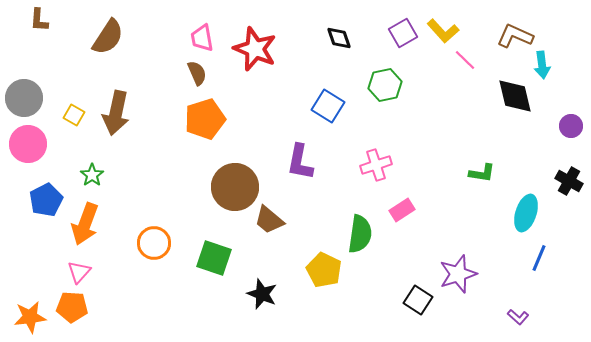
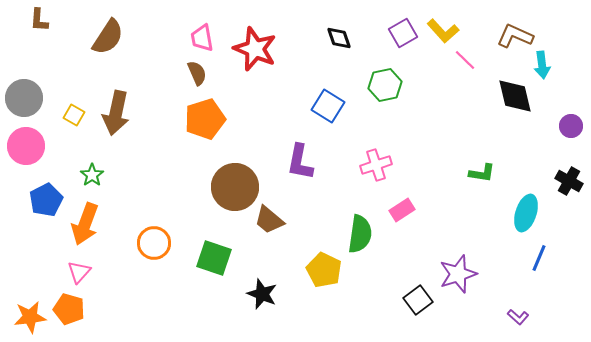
pink circle at (28, 144): moved 2 px left, 2 px down
black square at (418, 300): rotated 20 degrees clockwise
orange pentagon at (72, 307): moved 3 px left, 2 px down; rotated 12 degrees clockwise
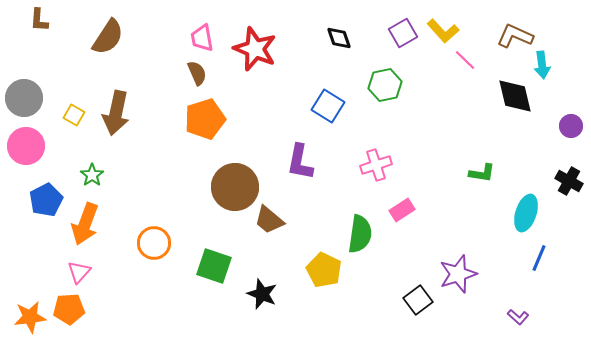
green square at (214, 258): moved 8 px down
orange pentagon at (69, 309): rotated 20 degrees counterclockwise
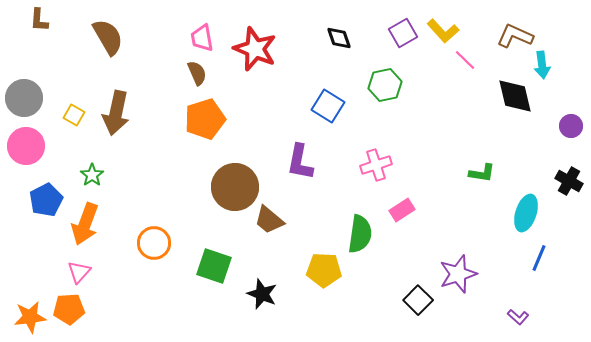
brown semicircle at (108, 37): rotated 63 degrees counterclockwise
yellow pentagon at (324, 270): rotated 24 degrees counterclockwise
black square at (418, 300): rotated 8 degrees counterclockwise
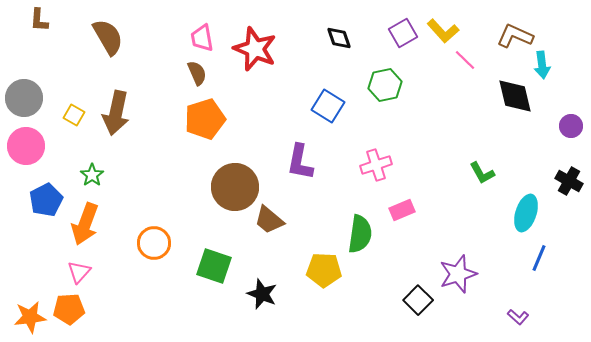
green L-shape at (482, 173): rotated 52 degrees clockwise
pink rectangle at (402, 210): rotated 10 degrees clockwise
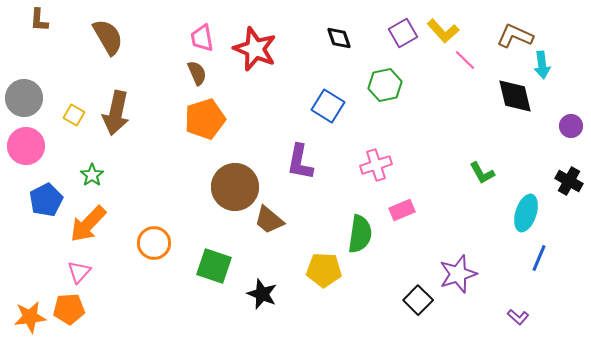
orange arrow at (85, 224): moved 3 px right; rotated 24 degrees clockwise
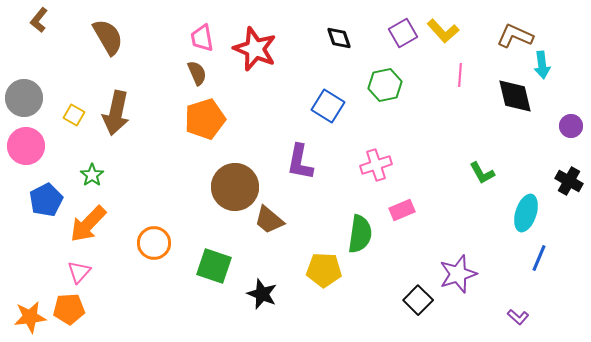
brown L-shape at (39, 20): rotated 35 degrees clockwise
pink line at (465, 60): moved 5 px left, 15 px down; rotated 50 degrees clockwise
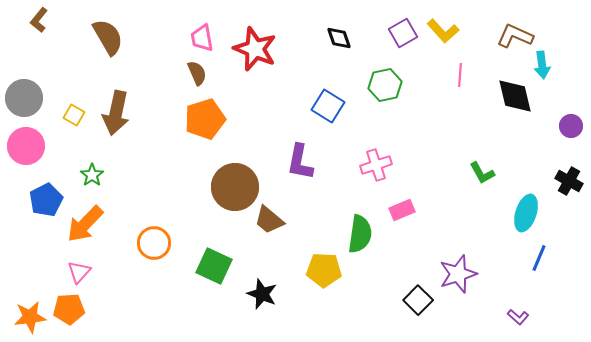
orange arrow at (88, 224): moved 3 px left
green square at (214, 266): rotated 6 degrees clockwise
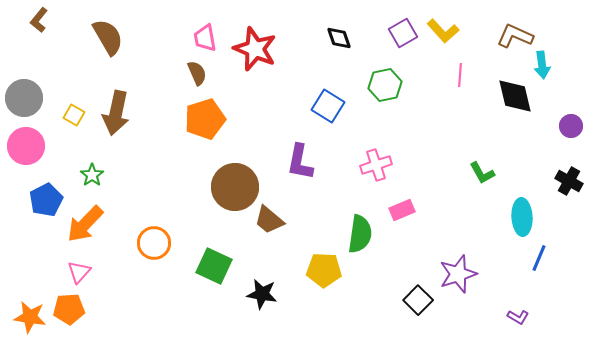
pink trapezoid at (202, 38): moved 3 px right
cyan ellipse at (526, 213): moved 4 px left, 4 px down; rotated 21 degrees counterclockwise
black star at (262, 294): rotated 12 degrees counterclockwise
orange star at (30, 317): rotated 16 degrees clockwise
purple L-shape at (518, 317): rotated 10 degrees counterclockwise
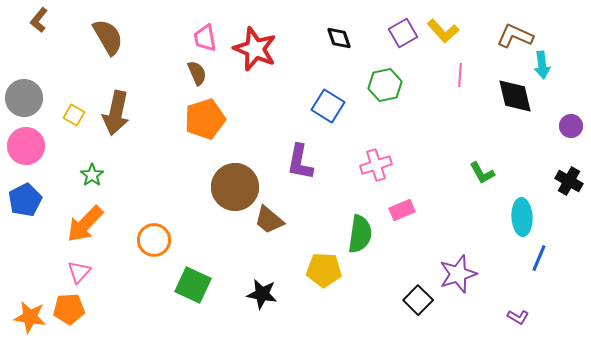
blue pentagon at (46, 200): moved 21 px left
orange circle at (154, 243): moved 3 px up
green square at (214, 266): moved 21 px left, 19 px down
